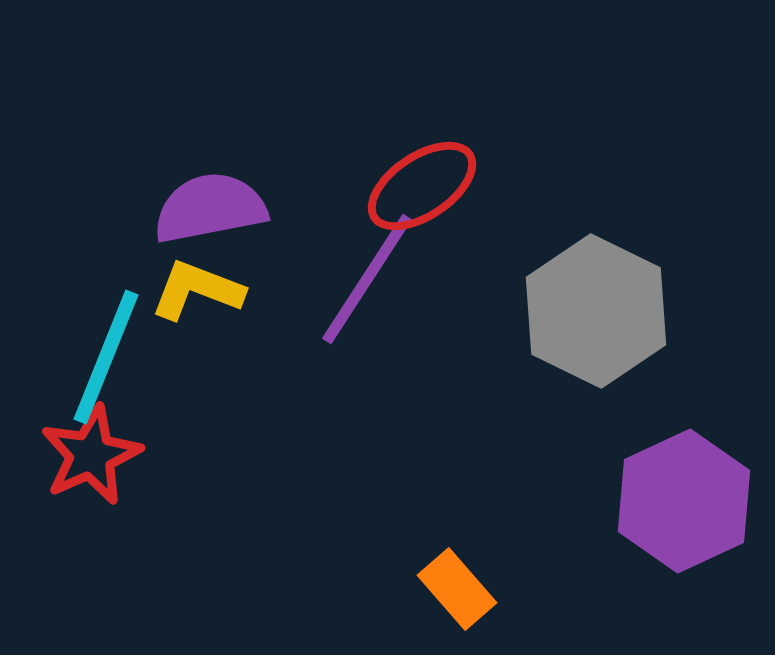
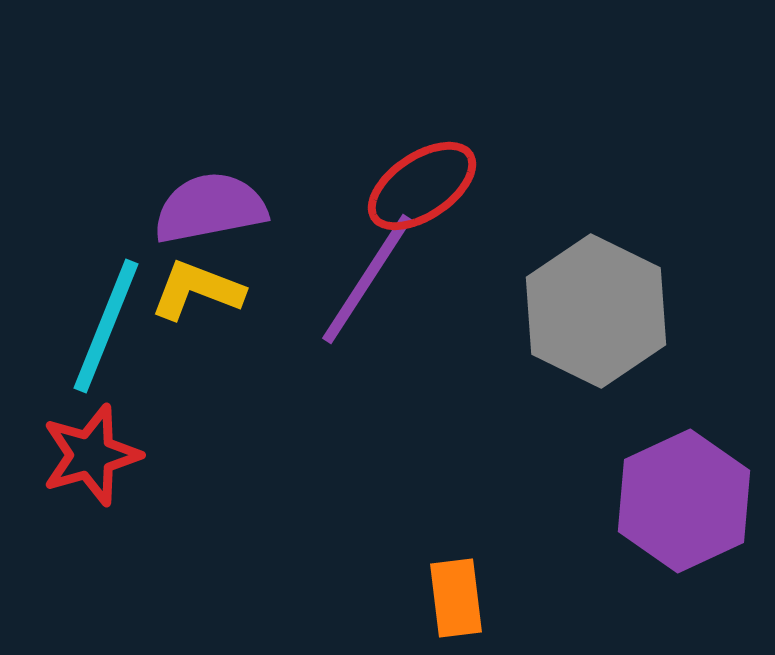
cyan line: moved 31 px up
red star: rotated 8 degrees clockwise
orange rectangle: moved 1 px left, 9 px down; rotated 34 degrees clockwise
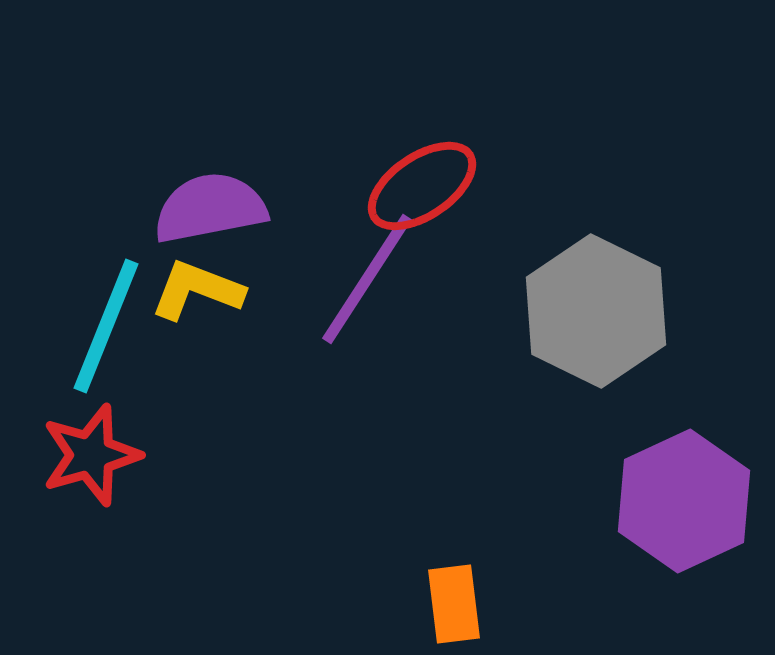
orange rectangle: moved 2 px left, 6 px down
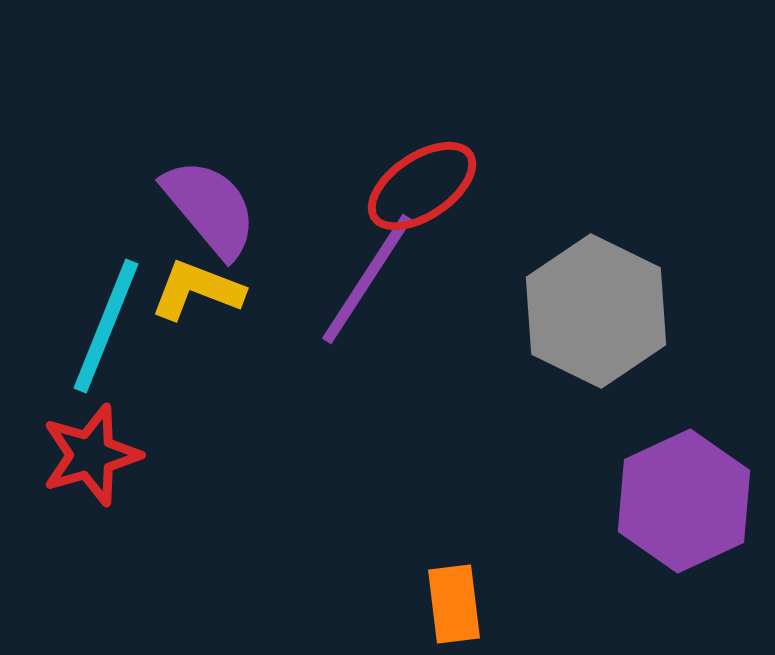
purple semicircle: rotated 61 degrees clockwise
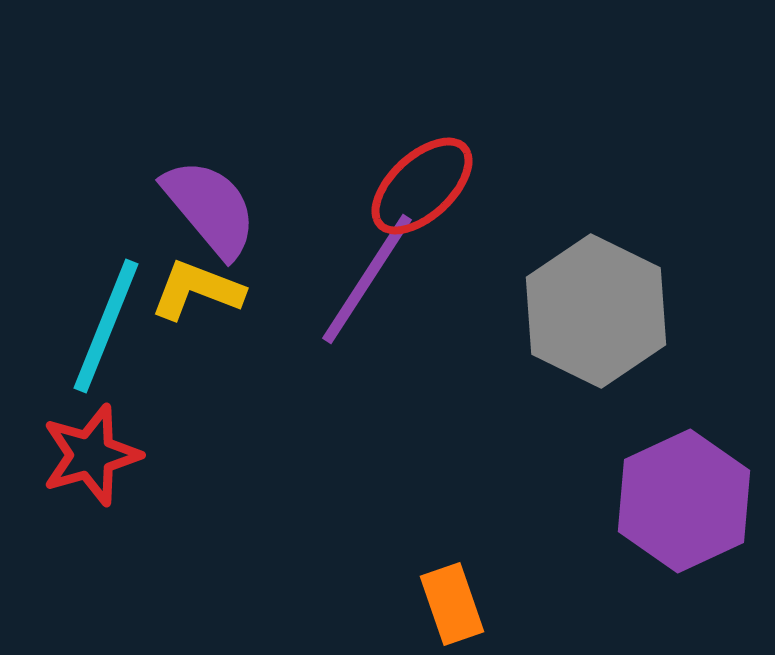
red ellipse: rotated 9 degrees counterclockwise
orange rectangle: moved 2 px left; rotated 12 degrees counterclockwise
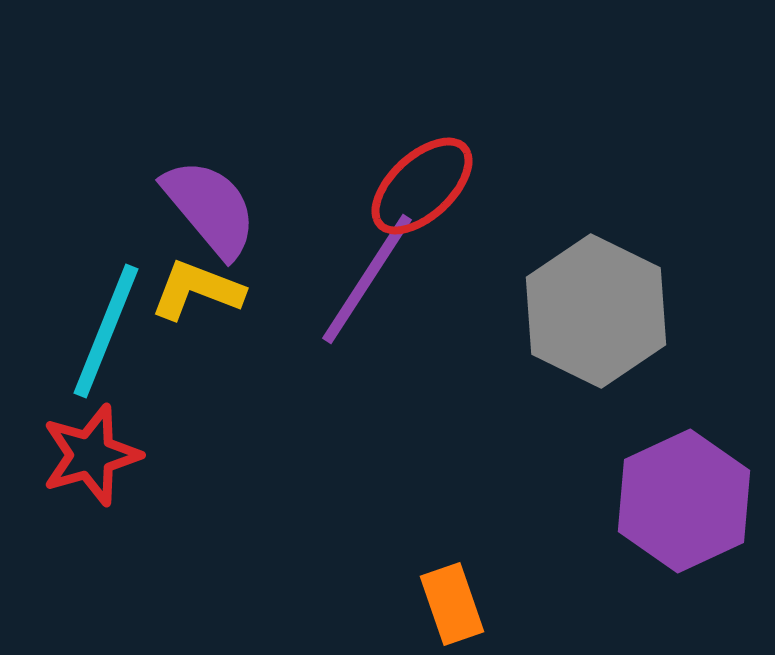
cyan line: moved 5 px down
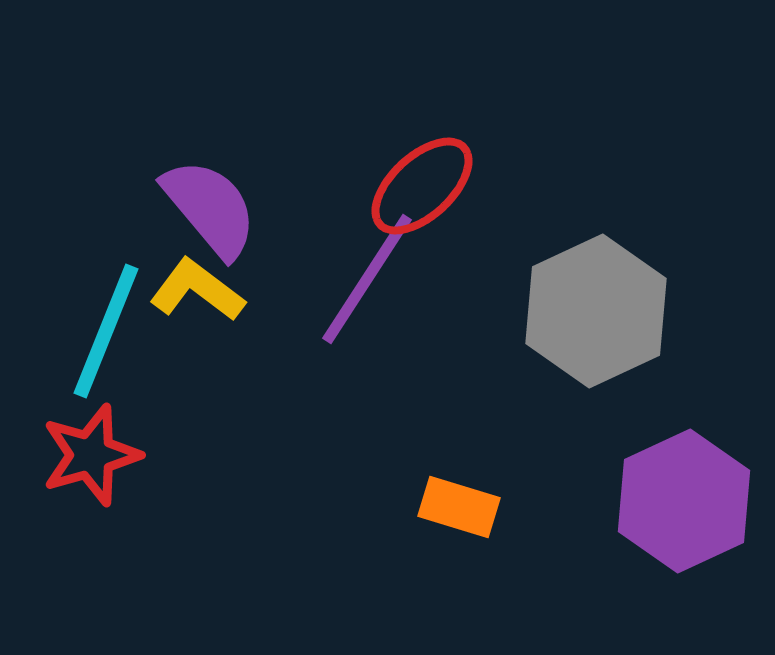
yellow L-shape: rotated 16 degrees clockwise
gray hexagon: rotated 9 degrees clockwise
orange rectangle: moved 7 px right, 97 px up; rotated 54 degrees counterclockwise
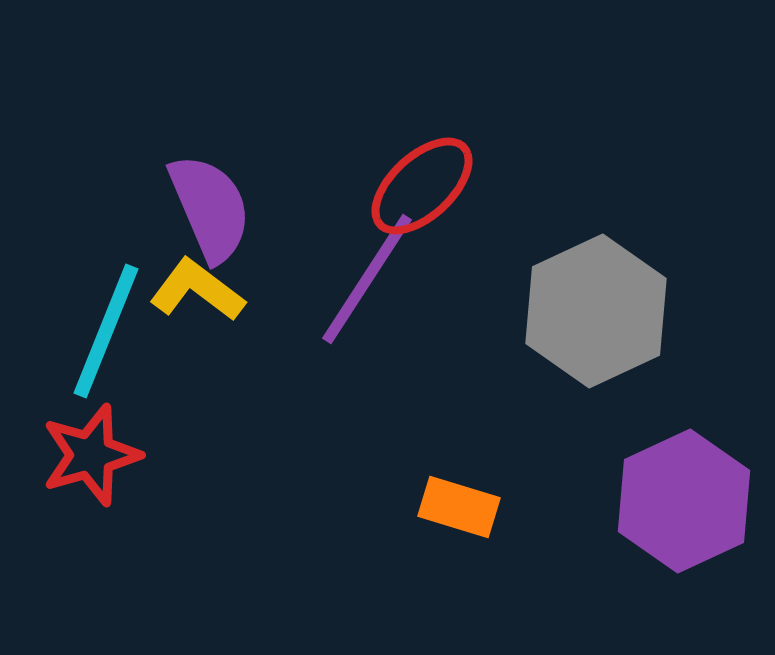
purple semicircle: rotated 17 degrees clockwise
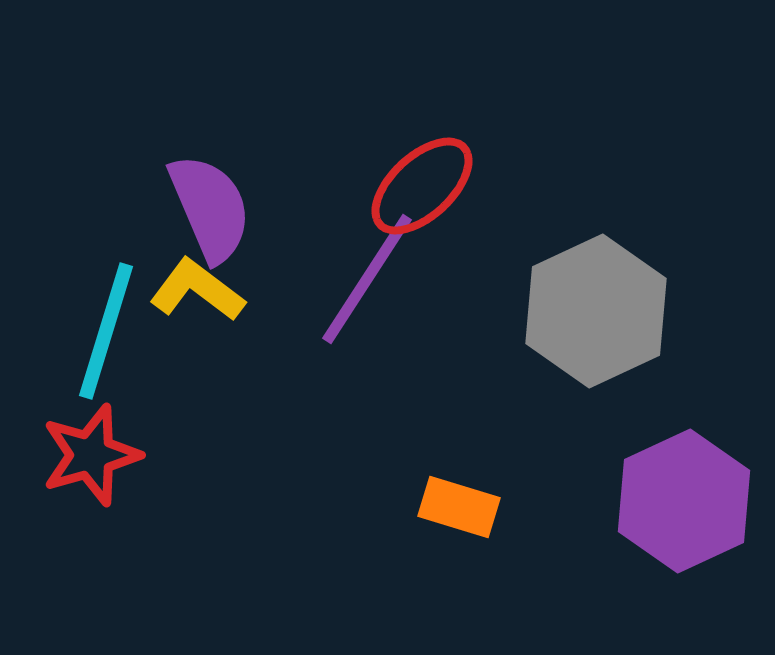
cyan line: rotated 5 degrees counterclockwise
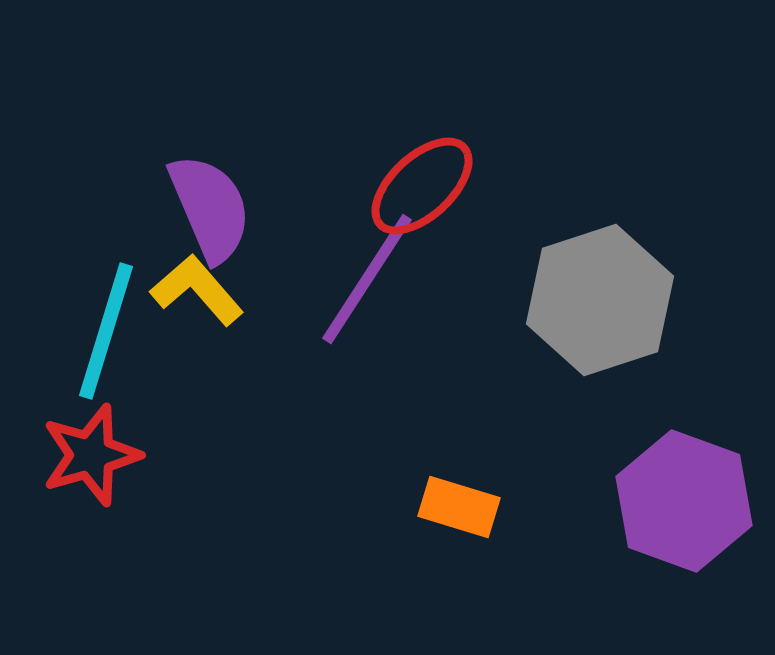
yellow L-shape: rotated 12 degrees clockwise
gray hexagon: moved 4 px right, 11 px up; rotated 7 degrees clockwise
purple hexagon: rotated 15 degrees counterclockwise
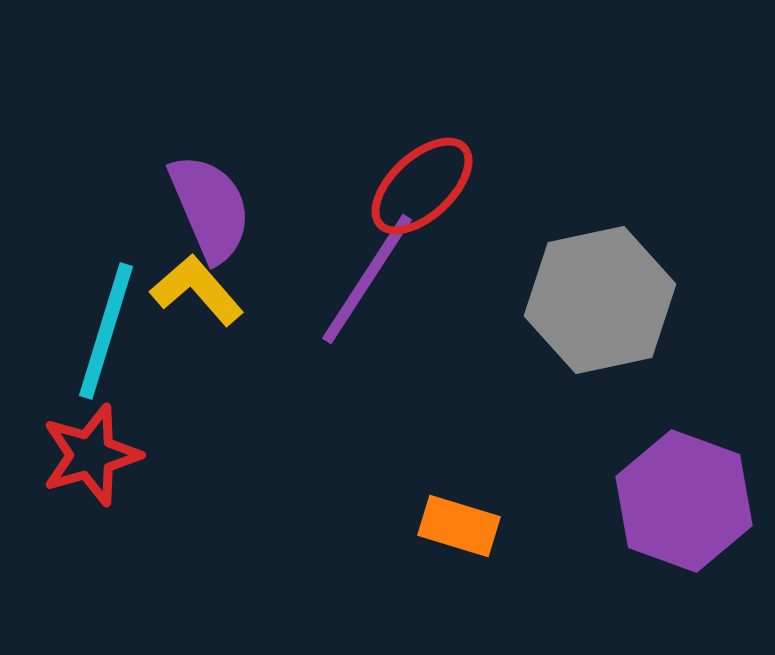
gray hexagon: rotated 6 degrees clockwise
orange rectangle: moved 19 px down
